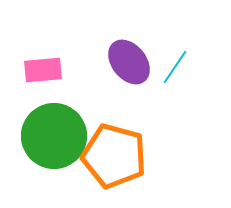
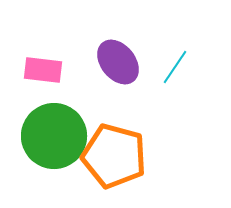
purple ellipse: moved 11 px left
pink rectangle: rotated 12 degrees clockwise
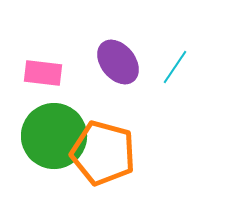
pink rectangle: moved 3 px down
orange pentagon: moved 11 px left, 3 px up
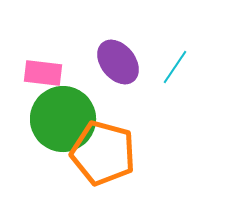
green circle: moved 9 px right, 17 px up
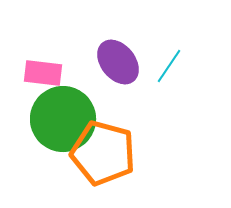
cyan line: moved 6 px left, 1 px up
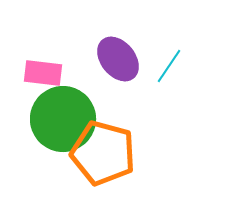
purple ellipse: moved 3 px up
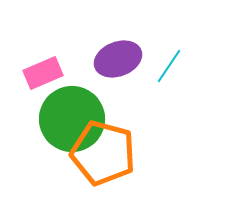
purple ellipse: rotated 72 degrees counterclockwise
pink rectangle: rotated 30 degrees counterclockwise
green circle: moved 9 px right
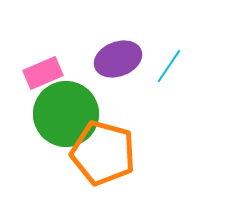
green circle: moved 6 px left, 5 px up
